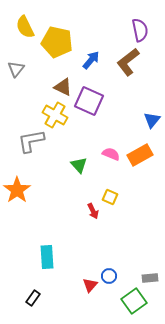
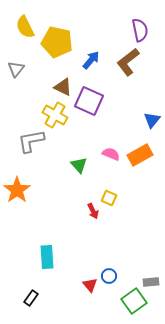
yellow square: moved 1 px left, 1 px down
gray rectangle: moved 1 px right, 4 px down
red triangle: rotated 21 degrees counterclockwise
black rectangle: moved 2 px left
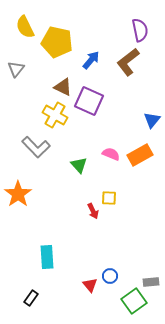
gray L-shape: moved 5 px right, 6 px down; rotated 124 degrees counterclockwise
orange star: moved 1 px right, 4 px down
yellow square: rotated 21 degrees counterclockwise
blue circle: moved 1 px right
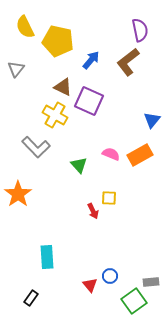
yellow pentagon: moved 1 px right, 1 px up
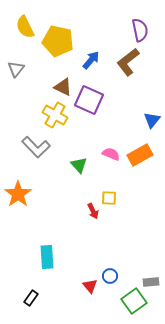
purple square: moved 1 px up
red triangle: moved 1 px down
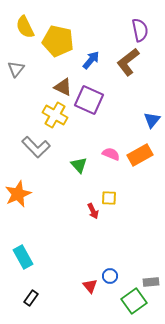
orange star: rotated 12 degrees clockwise
cyan rectangle: moved 24 px left; rotated 25 degrees counterclockwise
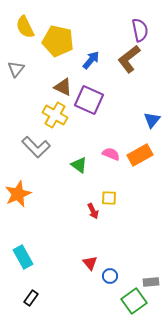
brown L-shape: moved 1 px right, 3 px up
green triangle: rotated 12 degrees counterclockwise
red triangle: moved 23 px up
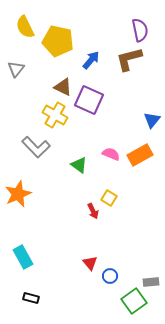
brown L-shape: rotated 24 degrees clockwise
yellow square: rotated 28 degrees clockwise
black rectangle: rotated 70 degrees clockwise
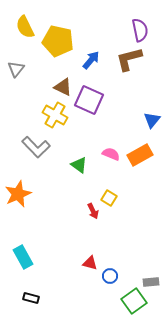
red triangle: rotated 35 degrees counterclockwise
